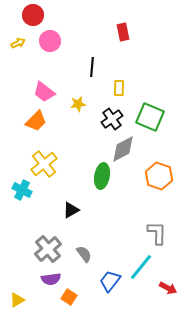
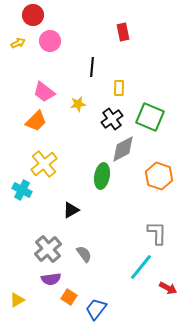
blue trapezoid: moved 14 px left, 28 px down
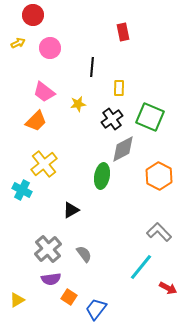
pink circle: moved 7 px down
orange hexagon: rotated 8 degrees clockwise
gray L-shape: moved 2 px right, 1 px up; rotated 45 degrees counterclockwise
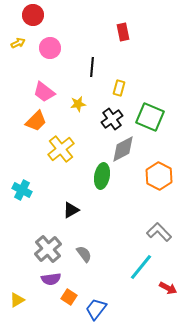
yellow rectangle: rotated 14 degrees clockwise
yellow cross: moved 17 px right, 15 px up
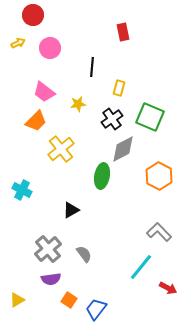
orange square: moved 3 px down
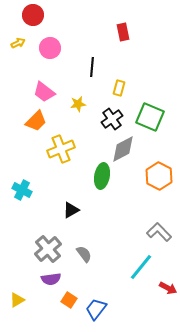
yellow cross: rotated 16 degrees clockwise
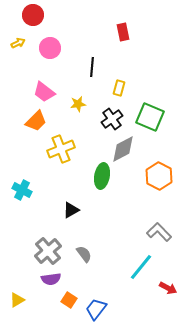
gray cross: moved 2 px down
